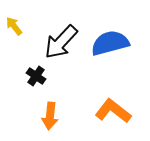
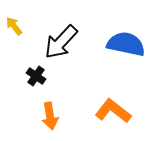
blue semicircle: moved 16 px right, 1 px down; rotated 27 degrees clockwise
orange arrow: rotated 16 degrees counterclockwise
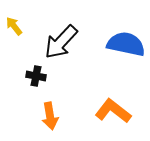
black cross: rotated 24 degrees counterclockwise
